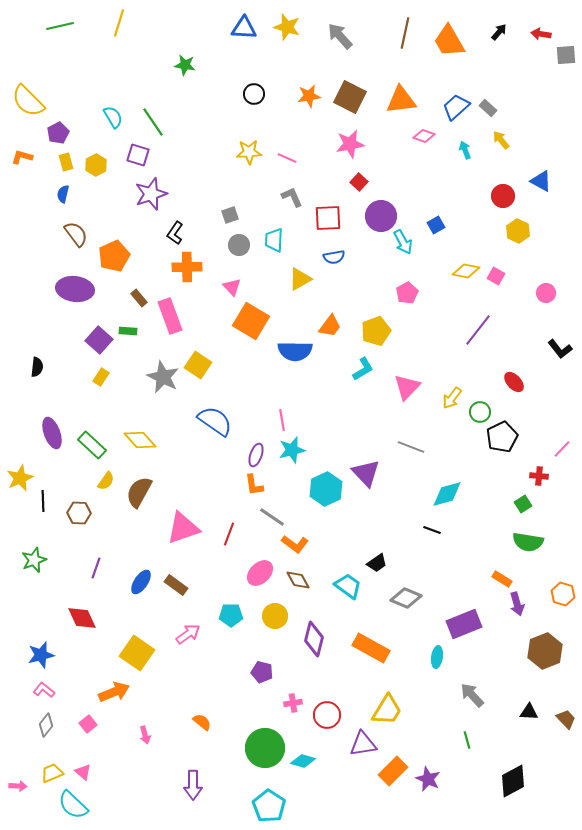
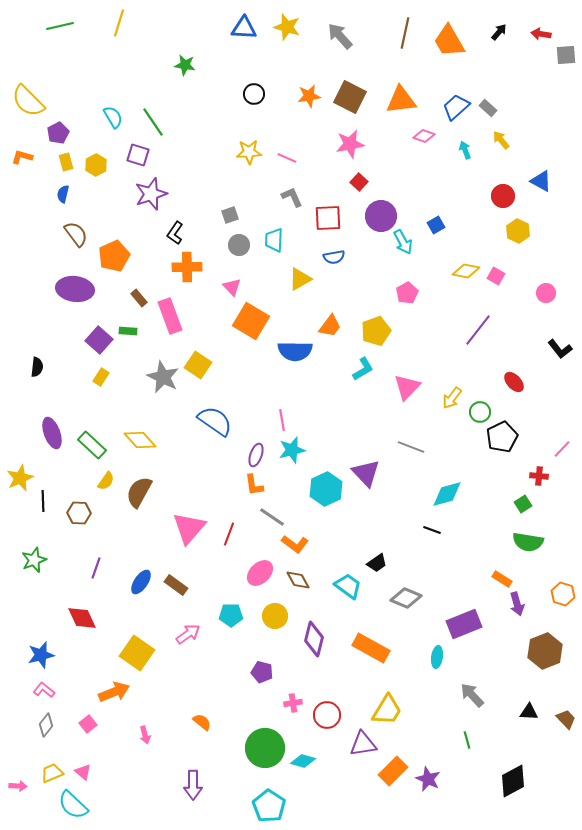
pink triangle at (183, 528): moved 6 px right; rotated 30 degrees counterclockwise
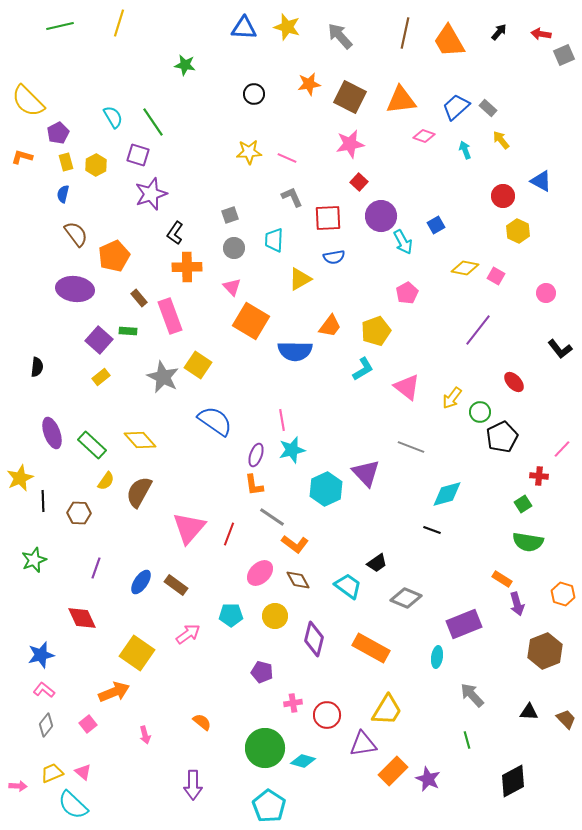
gray square at (566, 55): moved 2 px left; rotated 20 degrees counterclockwise
orange star at (309, 96): moved 12 px up
gray circle at (239, 245): moved 5 px left, 3 px down
yellow diamond at (466, 271): moved 1 px left, 3 px up
yellow rectangle at (101, 377): rotated 18 degrees clockwise
pink triangle at (407, 387): rotated 36 degrees counterclockwise
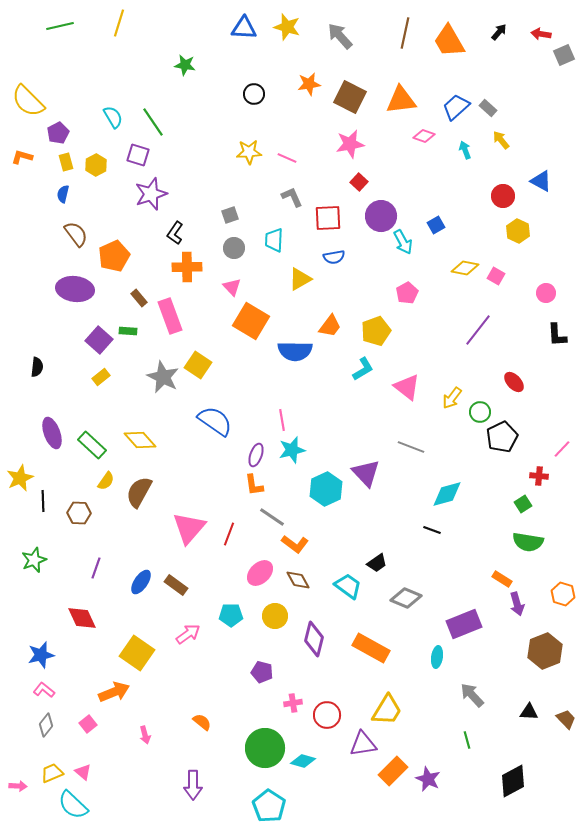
black L-shape at (560, 349): moved 3 px left, 14 px up; rotated 35 degrees clockwise
